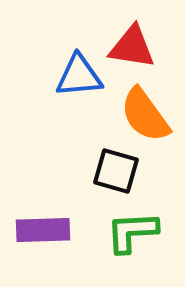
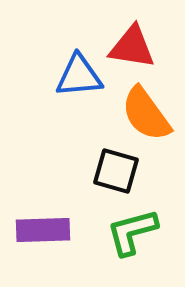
orange semicircle: moved 1 px right, 1 px up
green L-shape: rotated 12 degrees counterclockwise
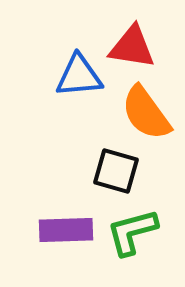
orange semicircle: moved 1 px up
purple rectangle: moved 23 px right
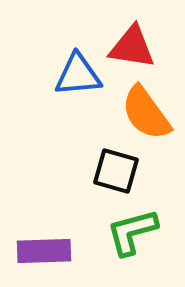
blue triangle: moved 1 px left, 1 px up
purple rectangle: moved 22 px left, 21 px down
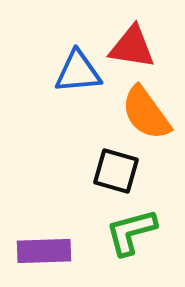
blue triangle: moved 3 px up
green L-shape: moved 1 px left
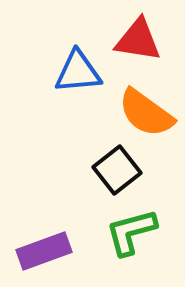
red triangle: moved 6 px right, 7 px up
orange semicircle: rotated 18 degrees counterclockwise
black square: moved 1 px right, 1 px up; rotated 36 degrees clockwise
purple rectangle: rotated 18 degrees counterclockwise
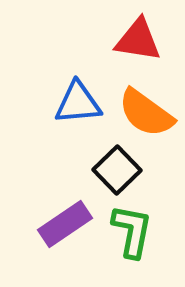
blue triangle: moved 31 px down
black square: rotated 6 degrees counterclockwise
green L-shape: moved 1 px right, 1 px up; rotated 116 degrees clockwise
purple rectangle: moved 21 px right, 27 px up; rotated 14 degrees counterclockwise
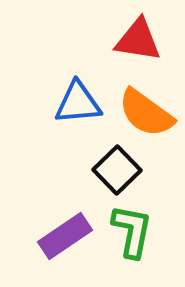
purple rectangle: moved 12 px down
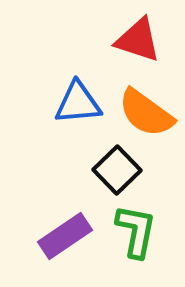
red triangle: rotated 9 degrees clockwise
green L-shape: moved 4 px right
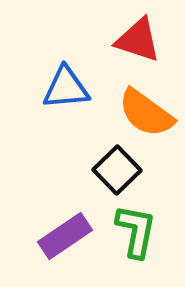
blue triangle: moved 12 px left, 15 px up
